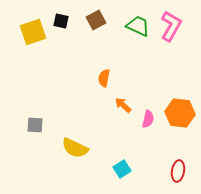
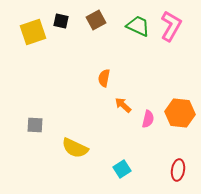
red ellipse: moved 1 px up
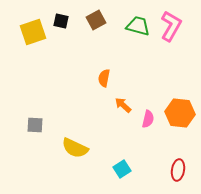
green trapezoid: rotated 10 degrees counterclockwise
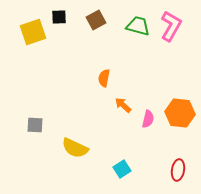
black square: moved 2 px left, 4 px up; rotated 14 degrees counterclockwise
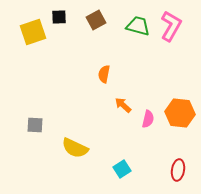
orange semicircle: moved 4 px up
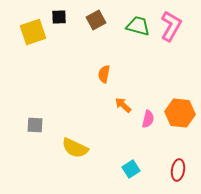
cyan square: moved 9 px right
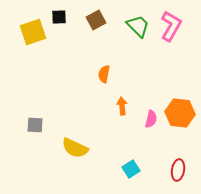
green trapezoid: rotated 30 degrees clockwise
orange arrow: moved 1 px left, 1 px down; rotated 42 degrees clockwise
pink semicircle: moved 3 px right
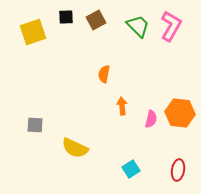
black square: moved 7 px right
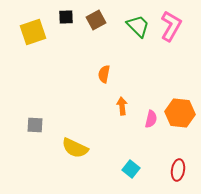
cyan square: rotated 18 degrees counterclockwise
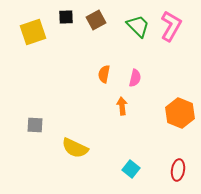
orange hexagon: rotated 16 degrees clockwise
pink semicircle: moved 16 px left, 41 px up
